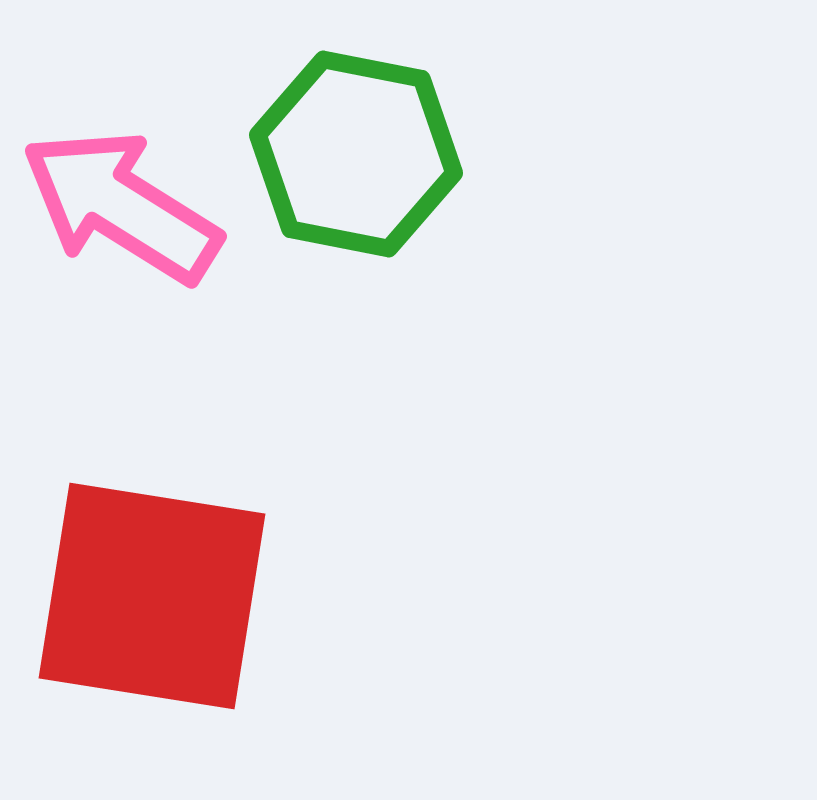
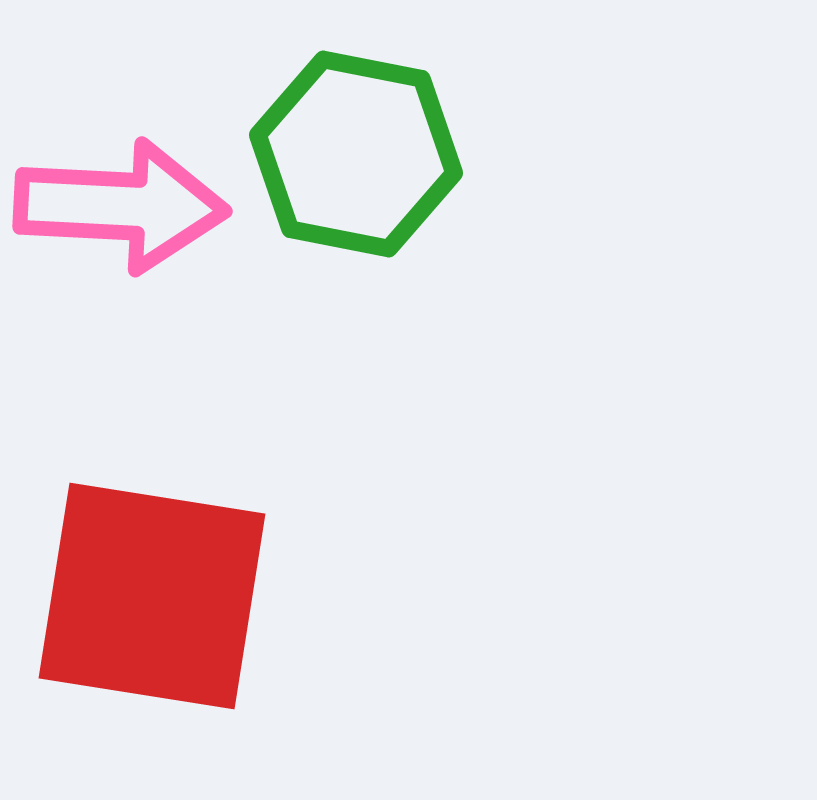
pink arrow: rotated 151 degrees clockwise
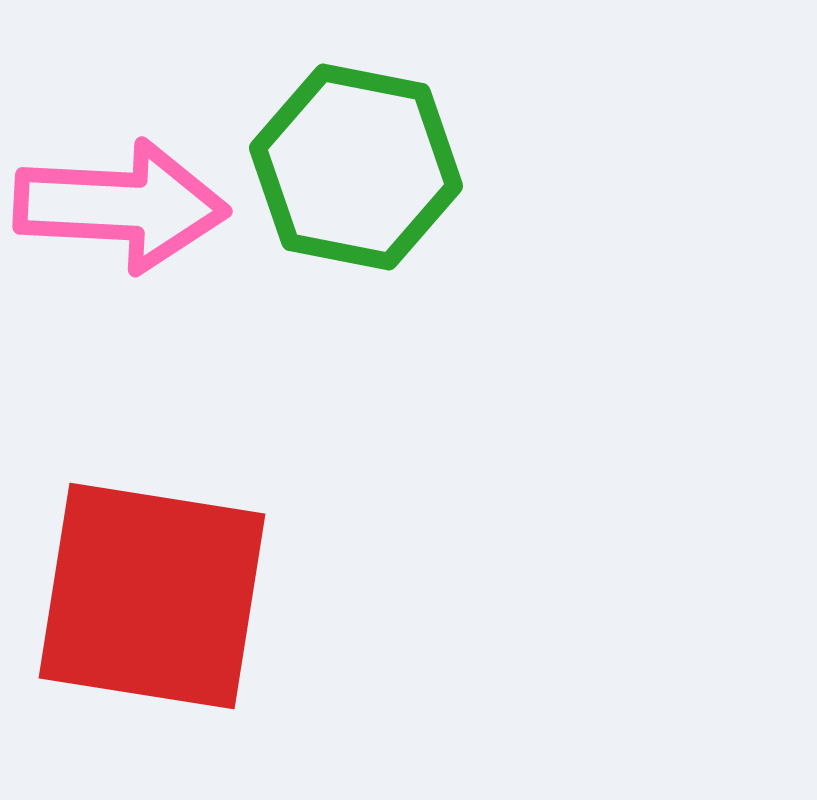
green hexagon: moved 13 px down
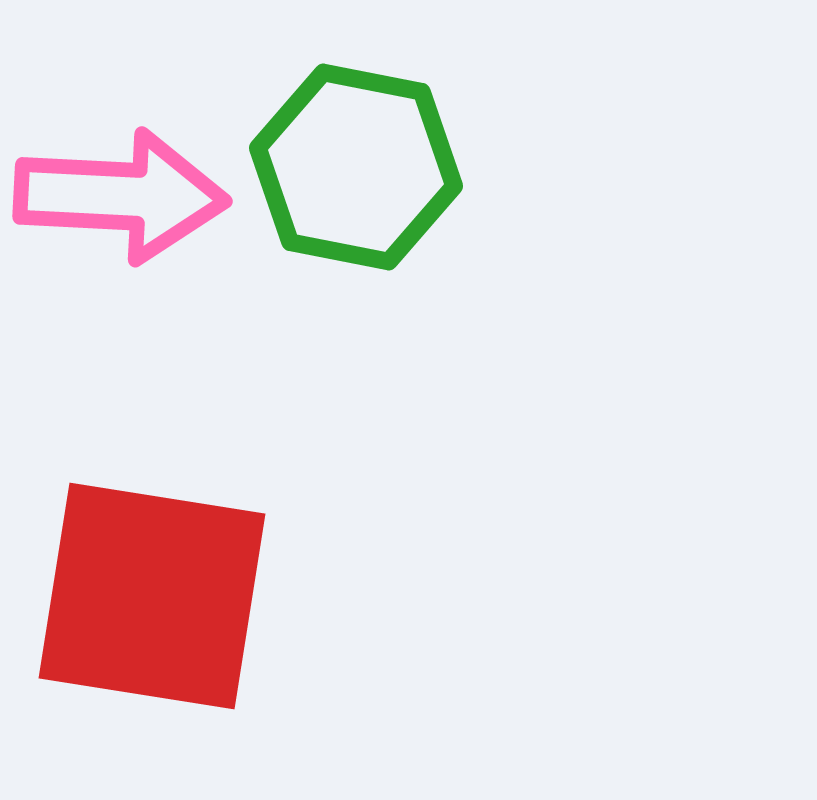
pink arrow: moved 10 px up
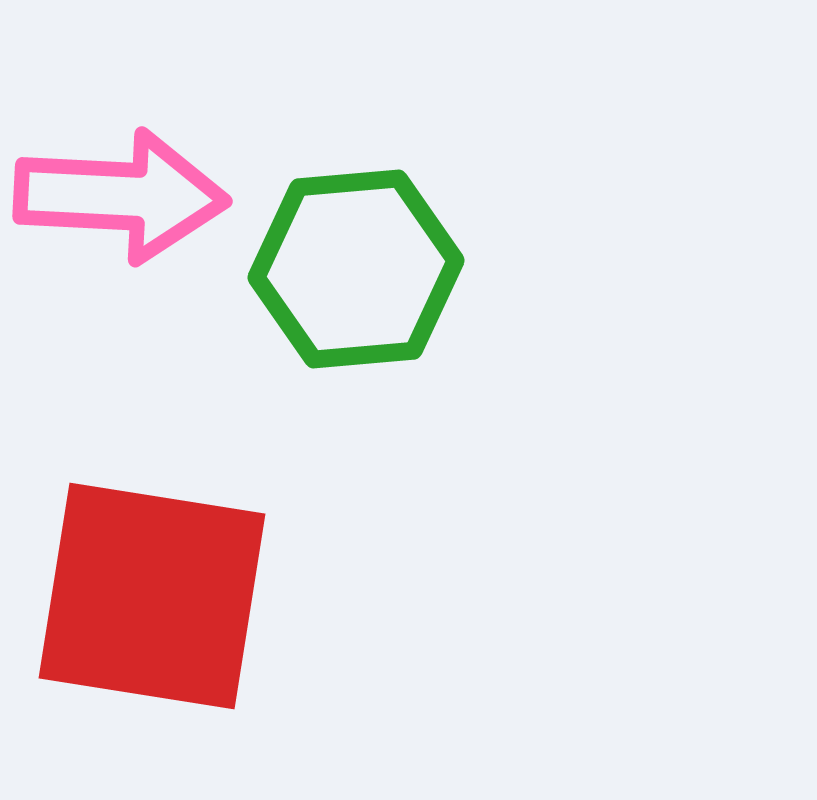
green hexagon: moved 102 px down; rotated 16 degrees counterclockwise
